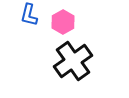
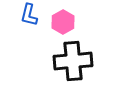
black cross: rotated 30 degrees clockwise
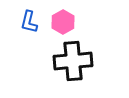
blue L-shape: moved 7 px down
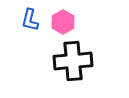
blue L-shape: moved 1 px right, 2 px up
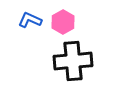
blue L-shape: rotated 100 degrees clockwise
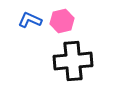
pink hexagon: moved 1 px left, 1 px up; rotated 15 degrees clockwise
